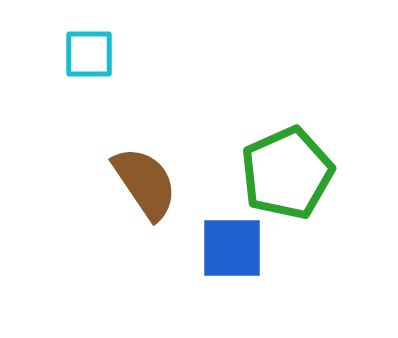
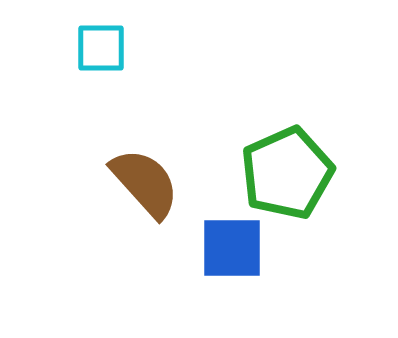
cyan square: moved 12 px right, 6 px up
brown semicircle: rotated 8 degrees counterclockwise
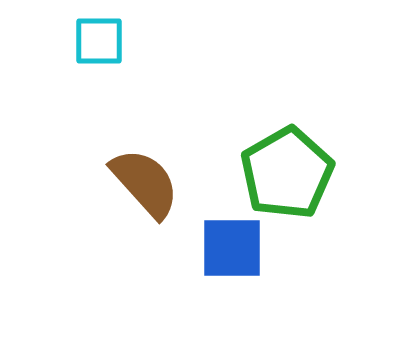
cyan square: moved 2 px left, 7 px up
green pentagon: rotated 6 degrees counterclockwise
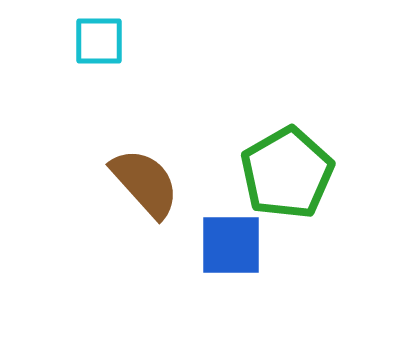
blue square: moved 1 px left, 3 px up
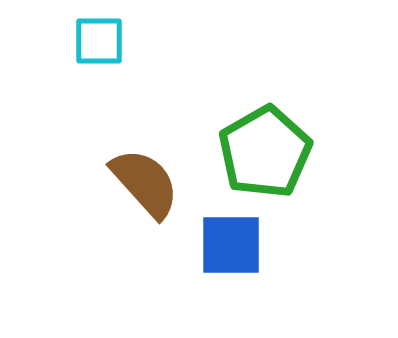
green pentagon: moved 22 px left, 21 px up
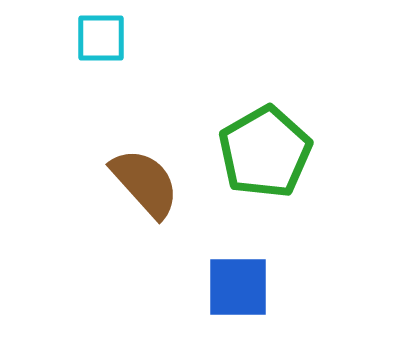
cyan square: moved 2 px right, 3 px up
blue square: moved 7 px right, 42 px down
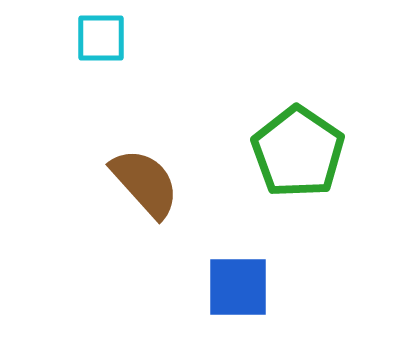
green pentagon: moved 33 px right; rotated 8 degrees counterclockwise
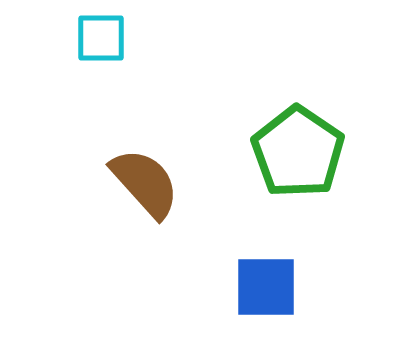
blue square: moved 28 px right
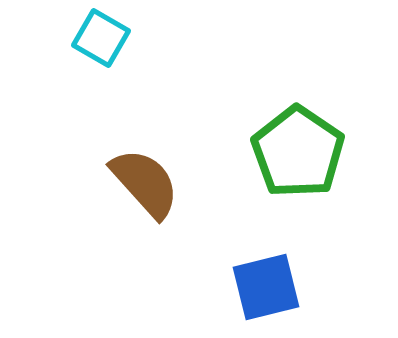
cyan square: rotated 30 degrees clockwise
blue square: rotated 14 degrees counterclockwise
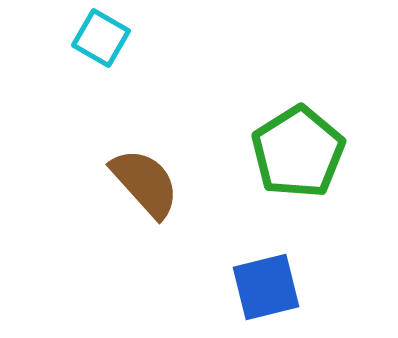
green pentagon: rotated 6 degrees clockwise
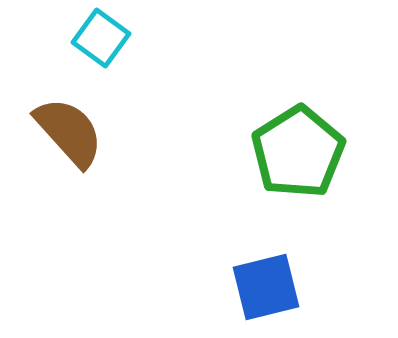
cyan square: rotated 6 degrees clockwise
brown semicircle: moved 76 px left, 51 px up
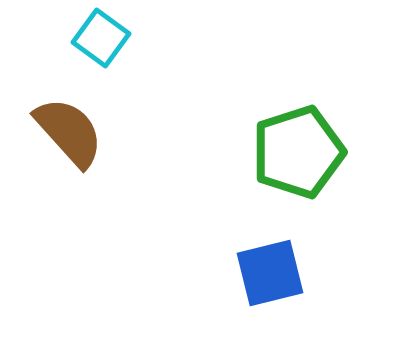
green pentagon: rotated 14 degrees clockwise
blue square: moved 4 px right, 14 px up
